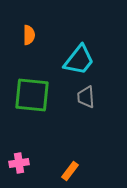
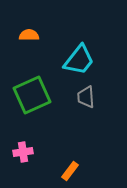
orange semicircle: rotated 90 degrees counterclockwise
green square: rotated 30 degrees counterclockwise
pink cross: moved 4 px right, 11 px up
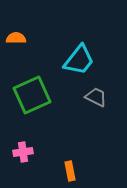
orange semicircle: moved 13 px left, 3 px down
gray trapezoid: moved 10 px right; rotated 120 degrees clockwise
orange rectangle: rotated 48 degrees counterclockwise
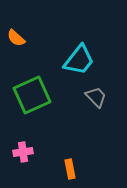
orange semicircle: rotated 138 degrees counterclockwise
gray trapezoid: rotated 20 degrees clockwise
orange rectangle: moved 2 px up
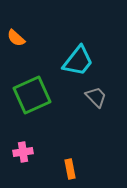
cyan trapezoid: moved 1 px left, 1 px down
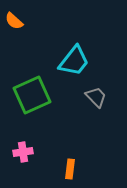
orange semicircle: moved 2 px left, 17 px up
cyan trapezoid: moved 4 px left
orange rectangle: rotated 18 degrees clockwise
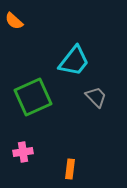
green square: moved 1 px right, 2 px down
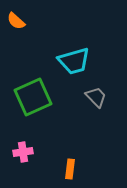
orange semicircle: moved 2 px right
cyan trapezoid: rotated 36 degrees clockwise
